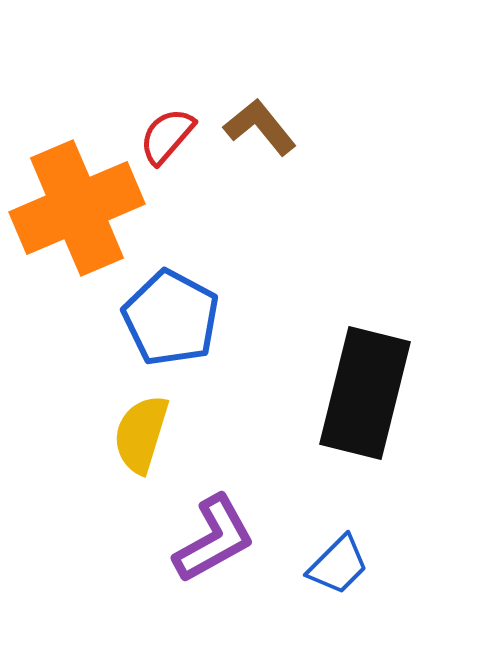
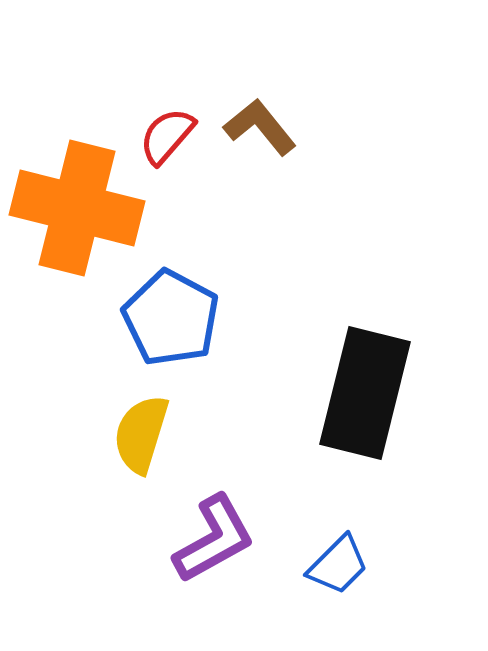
orange cross: rotated 37 degrees clockwise
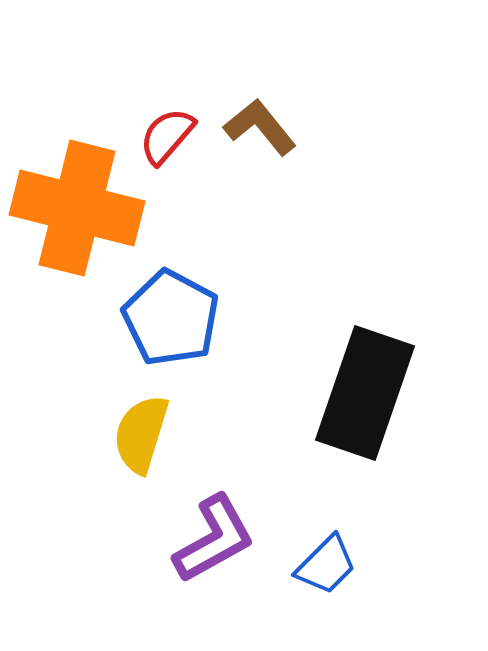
black rectangle: rotated 5 degrees clockwise
blue trapezoid: moved 12 px left
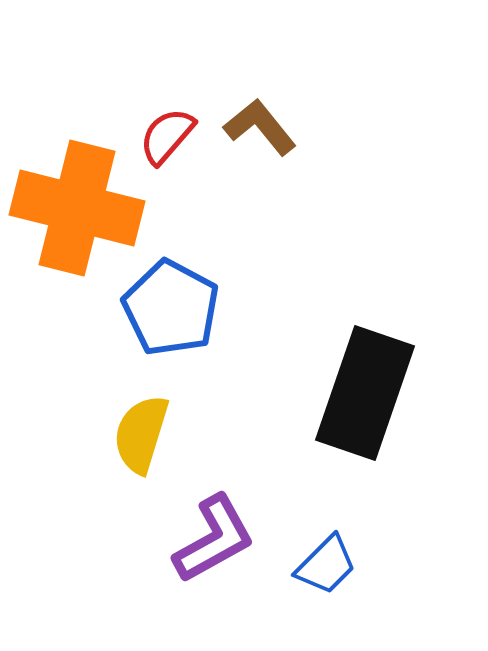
blue pentagon: moved 10 px up
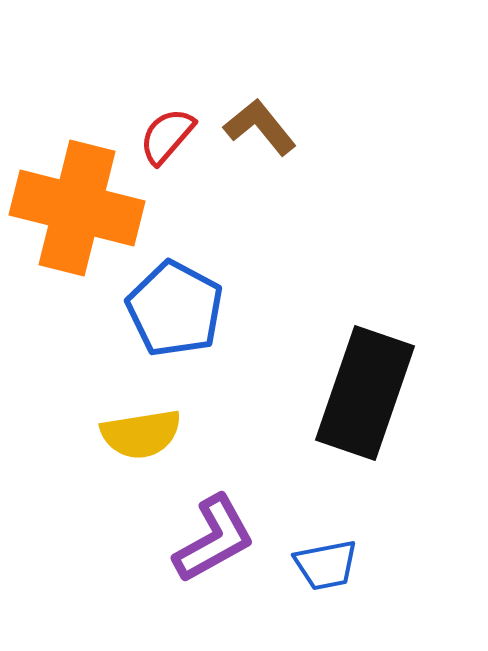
blue pentagon: moved 4 px right, 1 px down
yellow semicircle: rotated 116 degrees counterclockwise
blue trapezoid: rotated 34 degrees clockwise
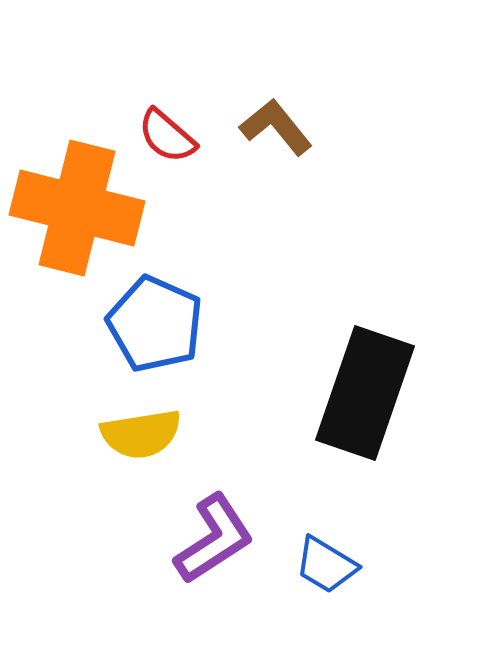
brown L-shape: moved 16 px right
red semicircle: rotated 90 degrees counterclockwise
blue pentagon: moved 20 px left, 15 px down; rotated 4 degrees counterclockwise
purple L-shape: rotated 4 degrees counterclockwise
blue trapezoid: rotated 42 degrees clockwise
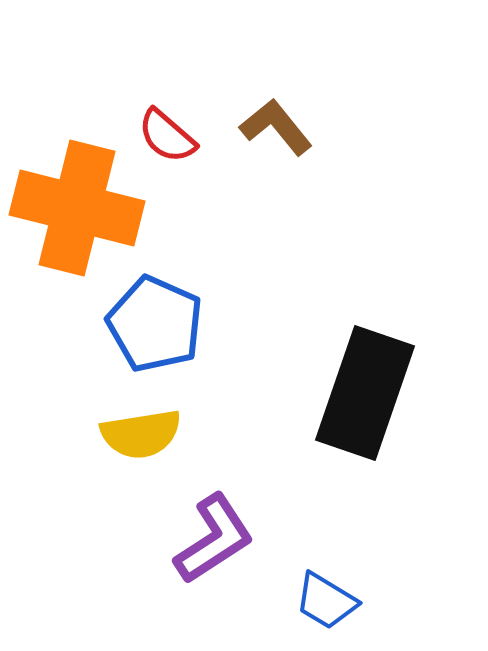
blue trapezoid: moved 36 px down
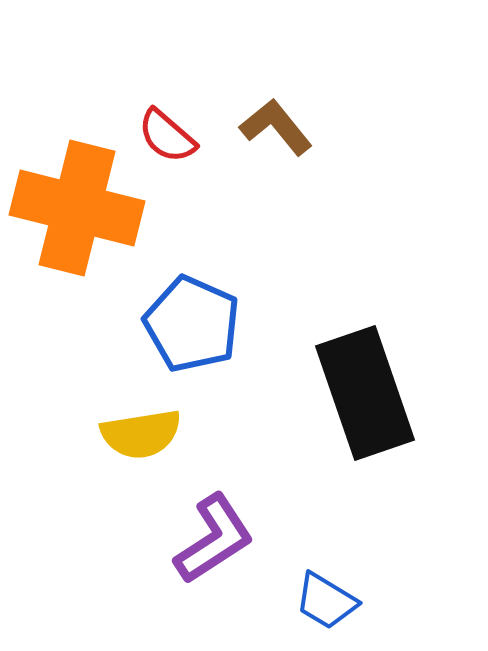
blue pentagon: moved 37 px right
black rectangle: rotated 38 degrees counterclockwise
